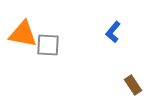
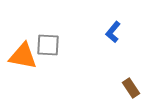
orange triangle: moved 22 px down
brown rectangle: moved 2 px left, 3 px down
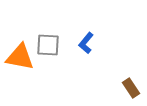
blue L-shape: moved 27 px left, 11 px down
orange triangle: moved 3 px left, 1 px down
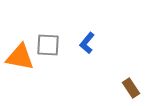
blue L-shape: moved 1 px right
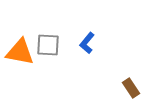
orange triangle: moved 5 px up
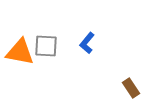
gray square: moved 2 px left, 1 px down
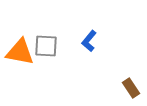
blue L-shape: moved 2 px right, 2 px up
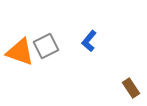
gray square: rotated 30 degrees counterclockwise
orange triangle: rotated 8 degrees clockwise
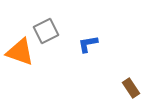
blue L-shape: moved 1 px left, 3 px down; rotated 40 degrees clockwise
gray square: moved 15 px up
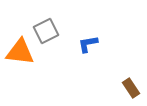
orange triangle: rotated 12 degrees counterclockwise
